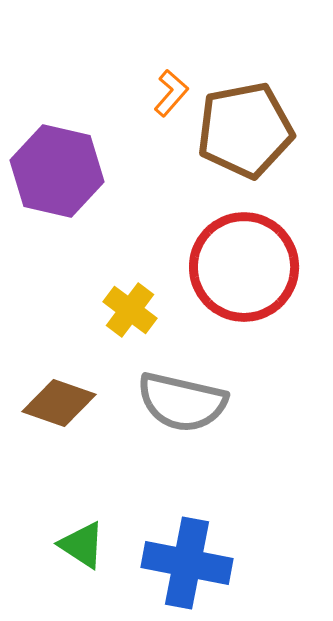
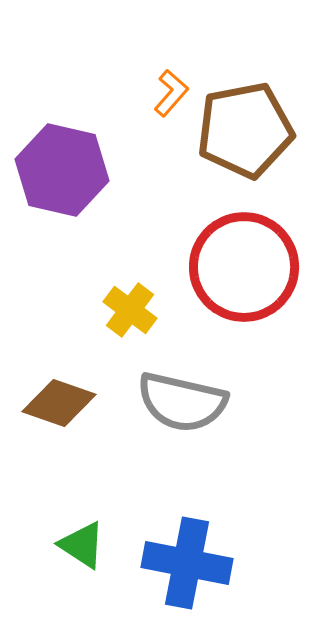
purple hexagon: moved 5 px right, 1 px up
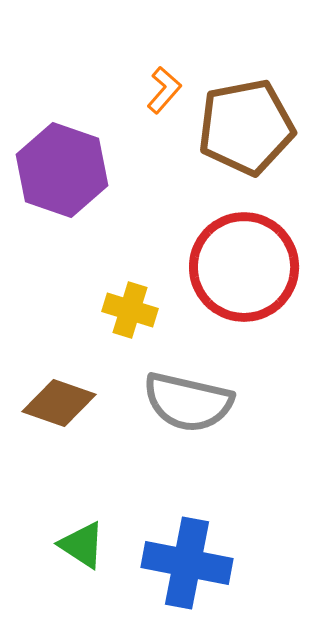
orange L-shape: moved 7 px left, 3 px up
brown pentagon: moved 1 px right, 3 px up
purple hexagon: rotated 6 degrees clockwise
yellow cross: rotated 20 degrees counterclockwise
gray semicircle: moved 6 px right
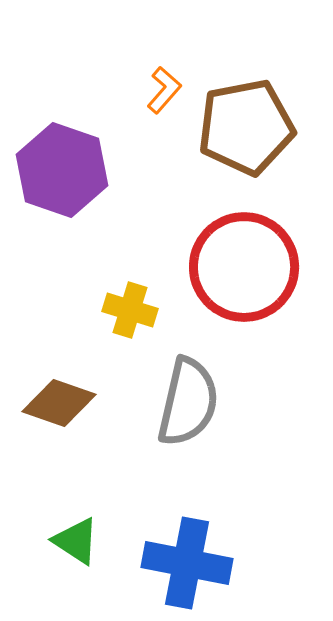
gray semicircle: rotated 90 degrees counterclockwise
green triangle: moved 6 px left, 4 px up
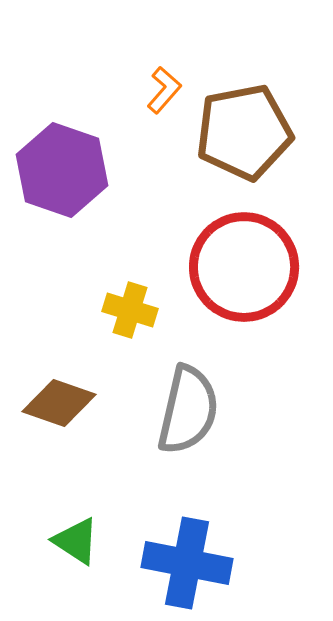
brown pentagon: moved 2 px left, 5 px down
gray semicircle: moved 8 px down
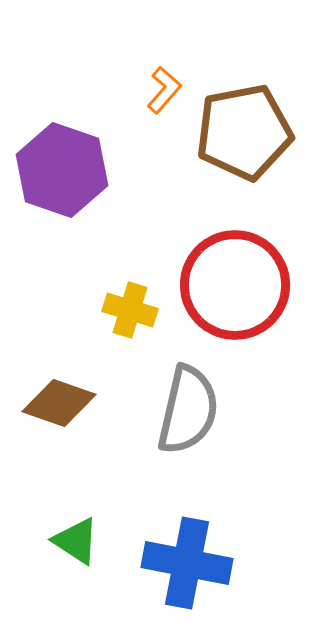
red circle: moved 9 px left, 18 px down
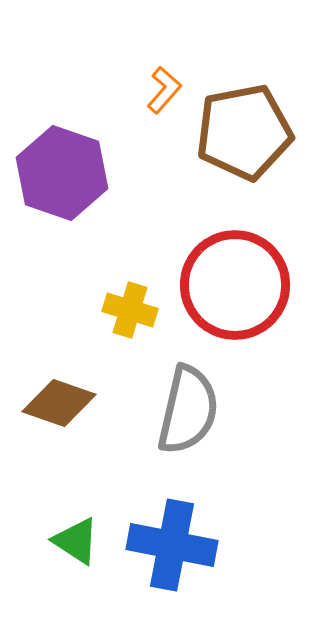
purple hexagon: moved 3 px down
blue cross: moved 15 px left, 18 px up
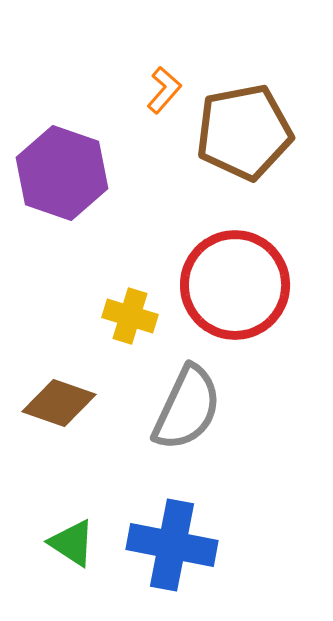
yellow cross: moved 6 px down
gray semicircle: moved 1 px left, 2 px up; rotated 12 degrees clockwise
green triangle: moved 4 px left, 2 px down
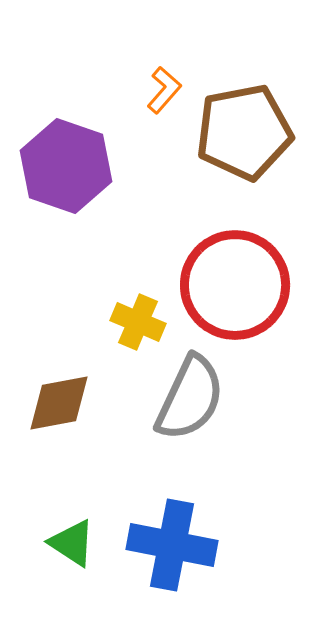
purple hexagon: moved 4 px right, 7 px up
yellow cross: moved 8 px right, 6 px down; rotated 6 degrees clockwise
brown diamond: rotated 30 degrees counterclockwise
gray semicircle: moved 3 px right, 10 px up
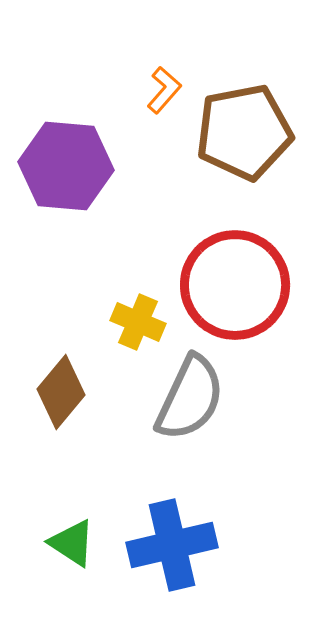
purple hexagon: rotated 14 degrees counterclockwise
brown diamond: moved 2 px right, 11 px up; rotated 40 degrees counterclockwise
blue cross: rotated 24 degrees counterclockwise
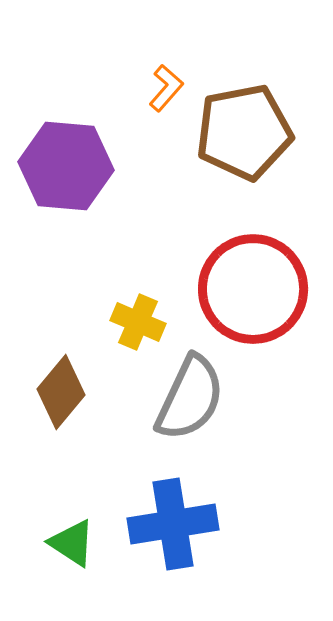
orange L-shape: moved 2 px right, 2 px up
red circle: moved 18 px right, 4 px down
blue cross: moved 1 px right, 21 px up; rotated 4 degrees clockwise
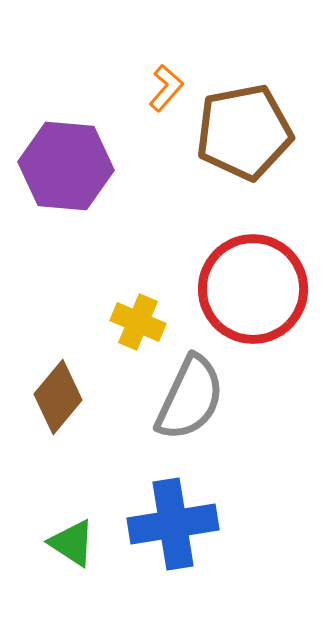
brown diamond: moved 3 px left, 5 px down
